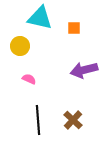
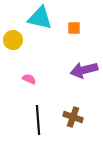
yellow circle: moved 7 px left, 6 px up
brown cross: moved 3 px up; rotated 24 degrees counterclockwise
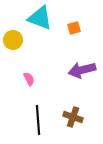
cyan triangle: rotated 8 degrees clockwise
orange square: rotated 16 degrees counterclockwise
purple arrow: moved 2 px left
pink semicircle: rotated 40 degrees clockwise
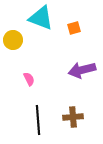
cyan triangle: moved 1 px right
brown cross: rotated 24 degrees counterclockwise
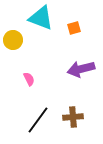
purple arrow: moved 1 px left, 1 px up
black line: rotated 40 degrees clockwise
